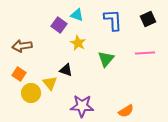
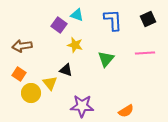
yellow star: moved 3 px left, 2 px down; rotated 14 degrees counterclockwise
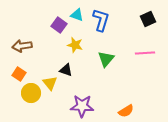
blue L-shape: moved 12 px left; rotated 20 degrees clockwise
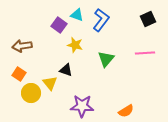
blue L-shape: rotated 20 degrees clockwise
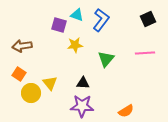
purple square: rotated 21 degrees counterclockwise
yellow star: rotated 21 degrees counterclockwise
black triangle: moved 17 px right, 13 px down; rotated 16 degrees counterclockwise
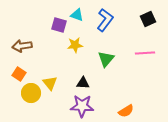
blue L-shape: moved 4 px right
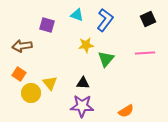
purple square: moved 12 px left
yellow star: moved 11 px right
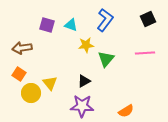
cyan triangle: moved 6 px left, 10 px down
brown arrow: moved 2 px down
black triangle: moved 1 px right, 2 px up; rotated 32 degrees counterclockwise
